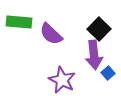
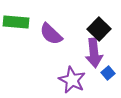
green rectangle: moved 3 px left
purple arrow: moved 2 px up
purple star: moved 10 px right
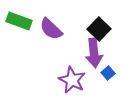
green rectangle: moved 3 px right, 1 px up; rotated 15 degrees clockwise
purple semicircle: moved 5 px up
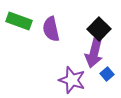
purple semicircle: rotated 35 degrees clockwise
purple arrow: rotated 20 degrees clockwise
blue square: moved 1 px left, 1 px down
purple star: rotated 8 degrees counterclockwise
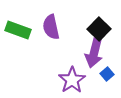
green rectangle: moved 1 px left, 9 px down
purple semicircle: moved 2 px up
purple star: rotated 20 degrees clockwise
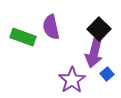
green rectangle: moved 5 px right, 7 px down
